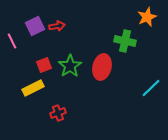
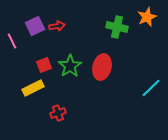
green cross: moved 8 px left, 14 px up
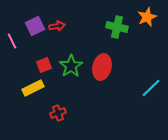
green star: moved 1 px right
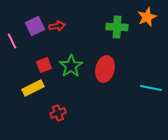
green cross: rotated 10 degrees counterclockwise
red ellipse: moved 3 px right, 2 px down
cyan line: rotated 55 degrees clockwise
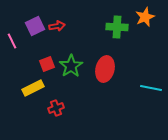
orange star: moved 2 px left
red square: moved 3 px right, 1 px up
red cross: moved 2 px left, 5 px up
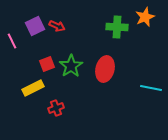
red arrow: rotated 35 degrees clockwise
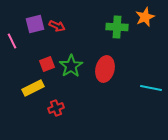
purple square: moved 2 px up; rotated 12 degrees clockwise
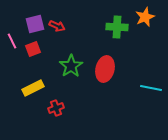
red square: moved 14 px left, 15 px up
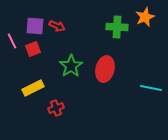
purple square: moved 2 px down; rotated 18 degrees clockwise
